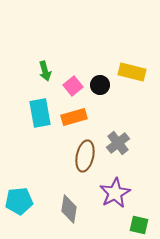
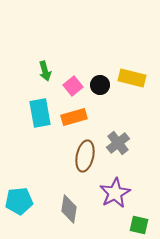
yellow rectangle: moved 6 px down
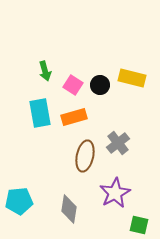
pink square: moved 1 px up; rotated 18 degrees counterclockwise
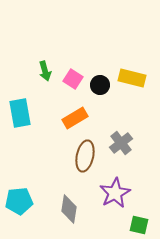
pink square: moved 6 px up
cyan rectangle: moved 20 px left
orange rectangle: moved 1 px right, 1 px down; rotated 15 degrees counterclockwise
gray cross: moved 3 px right
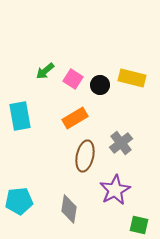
green arrow: rotated 66 degrees clockwise
cyan rectangle: moved 3 px down
purple star: moved 3 px up
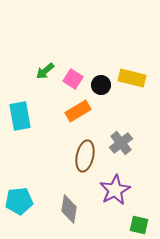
black circle: moved 1 px right
orange rectangle: moved 3 px right, 7 px up
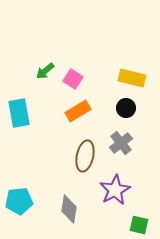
black circle: moved 25 px right, 23 px down
cyan rectangle: moved 1 px left, 3 px up
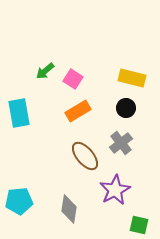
brown ellipse: rotated 52 degrees counterclockwise
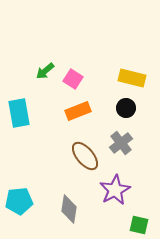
orange rectangle: rotated 10 degrees clockwise
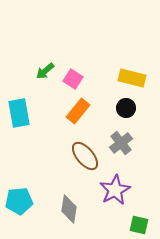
orange rectangle: rotated 30 degrees counterclockwise
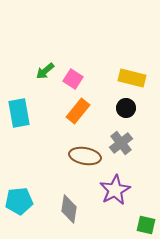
brown ellipse: rotated 40 degrees counterclockwise
green square: moved 7 px right
